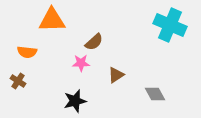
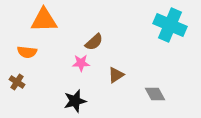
orange triangle: moved 8 px left
brown cross: moved 1 px left, 1 px down
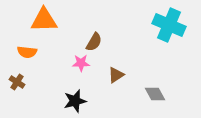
cyan cross: moved 1 px left
brown semicircle: rotated 18 degrees counterclockwise
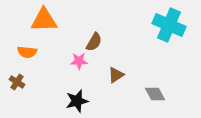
pink star: moved 2 px left, 2 px up
black star: moved 2 px right
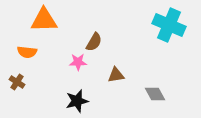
pink star: moved 1 px left, 1 px down
brown triangle: rotated 24 degrees clockwise
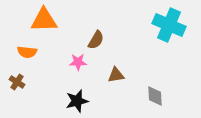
brown semicircle: moved 2 px right, 2 px up
gray diamond: moved 2 px down; rotated 25 degrees clockwise
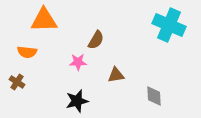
gray diamond: moved 1 px left
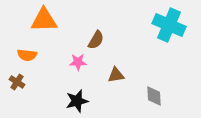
orange semicircle: moved 3 px down
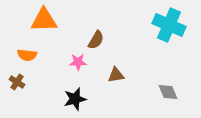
gray diamond: moved 14 px right, 4 px up; rotated 20 degrees counterclockwise
black star: moved 2 px left, 2 px up
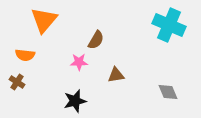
orange triangle: rotated 48 degrees counterclockwise
orange semicircle: moved 2 px left
pink star: moved 1 px right
black star: moved 2 px down
